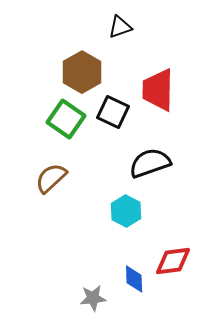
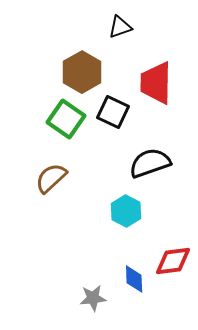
red trapezoid: moved 2 px left, 7 px up
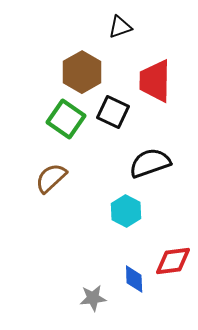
red trapezoid: moved 1 px left, 2 px up
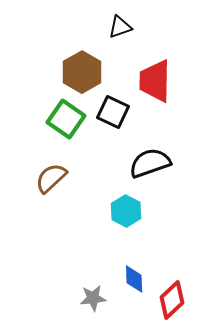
red diamond: moved 1 px left, 39 px down; rotated 36 degrees counterclockwise
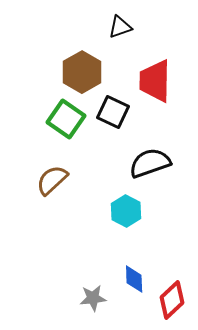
brown semicircle: moved 1 px right, 2 px down
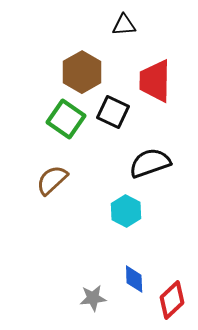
black triangle: moved 4 px right, 2 px up; rotated 15 degrees clockwise
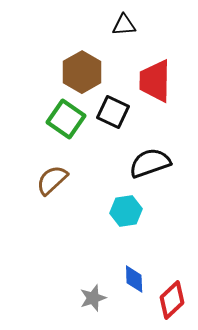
cyan hexagon: rotated 24 degrees clockwise
gray star: rotated 12 degrees counterclockwise
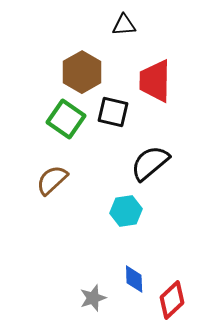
black square: rotated 12 degrees counterclockwise
black semicircle: rotated 21 degrees counterclockwise
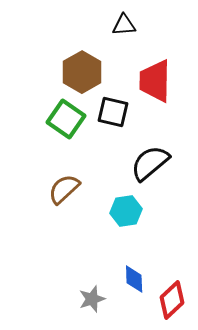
brown semicircle: moved 12 px right, 9 px down
gray star: moved 1 px left, 1 px down
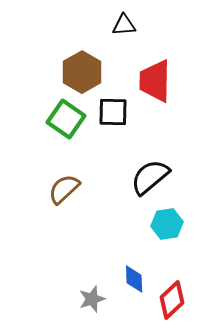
black square: rotated 12 degrees counterclockwise
black semicircle: moved 14 px down
cyan hexagon: moved 41 px right, 13 px down
